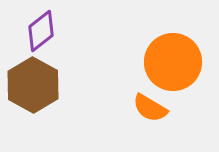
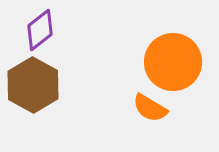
purple diamond: moved 1 px left, 1 px up
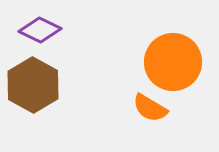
purple diamond: rotated 63 degrees clockwise
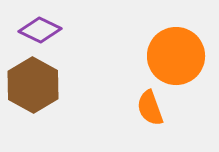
orange circle: moved 3 px right, 6 px up
orange semicircle: rotated 39 degrees clockwise
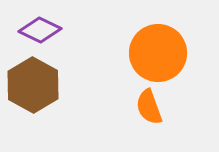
orange circle: moved 18 px left, 3 px up
orange semicircle: moved 1 px left, 1 px up
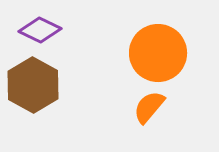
orange semicircle: rotated 60 degrees clockwise
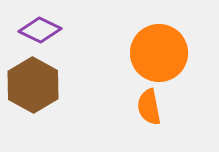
orange circle: moved 1 px right
orange semicircle: rotated 51 degrees counterclockwise
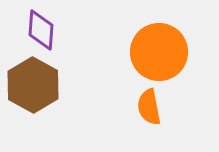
purple diamond: moved 1 px right; rotated 69 degrees clockwise
orange circle: moved 1 px up
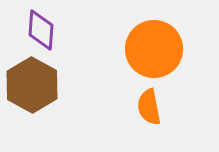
orange circle: moved 5 px left, 3 px up
brown hexagon: moved 1 px left
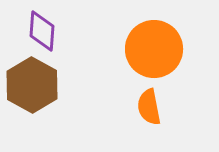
purple diamond: moved 1 px right, 1 px down
